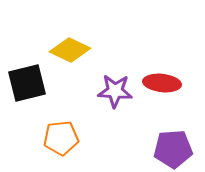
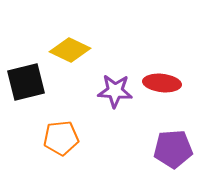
black square: moved 1 px left, 1 px up
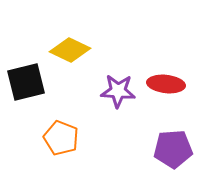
red ellipse: moved 4 px right, 1 px down
purple star: moved 3 px right
orange pentagon: rotated 28 degrees clockwise
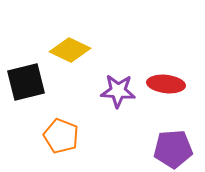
orange pentagon: moved 2 px up
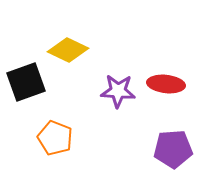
yellow diamond: moved 2 px left
black square: rotated 6 degrees counterclockwise
orange pentagon: moved 6 px left, 2 px down
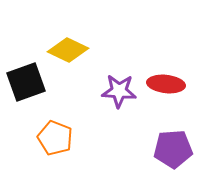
purple star: moved 1 px right
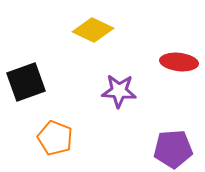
yellow diamond: moved 25 px right, 20 px up
red ellipse: moved 13 px right, 22 px up
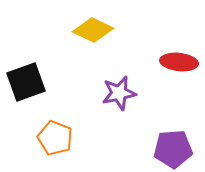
purple star: moved 2 px down; rotated 16 degrees counterclockwise
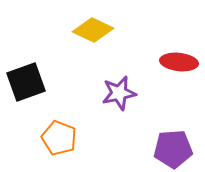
orange pentagon: moved 4 px right
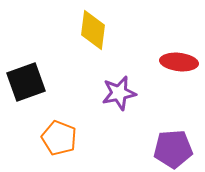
yellow diamond: rotated 72 degrees clockwise
